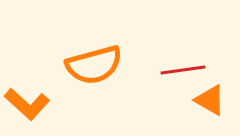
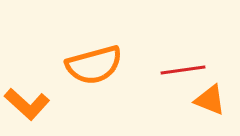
orange triangle: rotated 8 degrees counterclockwise
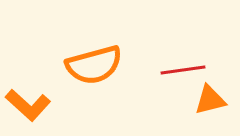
orange triangle: rotated 36 degrees counterclockwise
orange L-shape: moved 1 px right, 1 px down
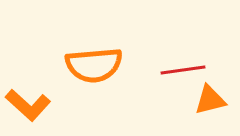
orange semicircle: rotated 10 degrees clockwise
